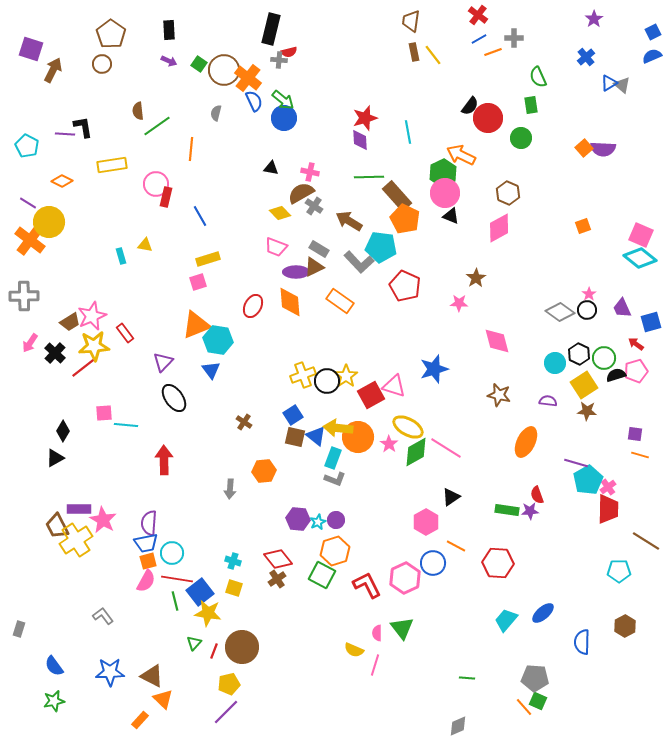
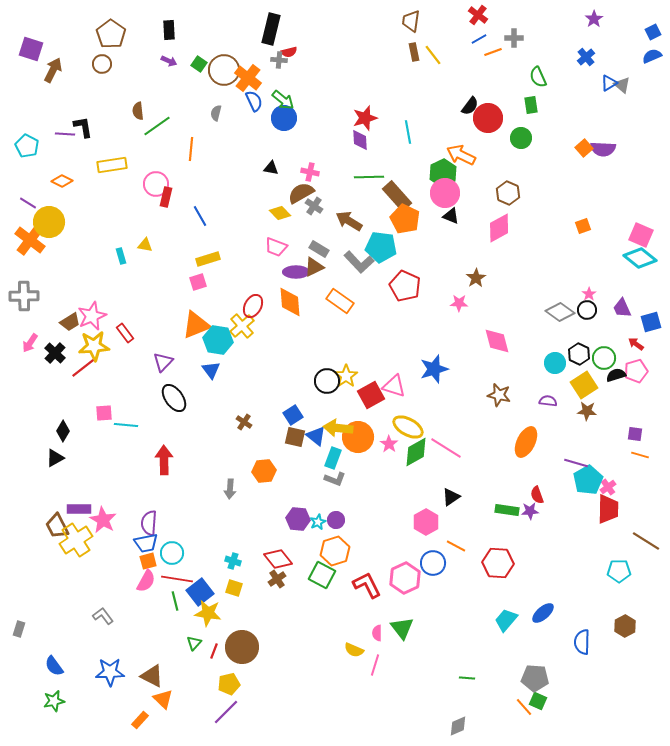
yellow cross at (303, 375): moved 61 px left, 49 px up; rotated 20 degrees counterclockwise
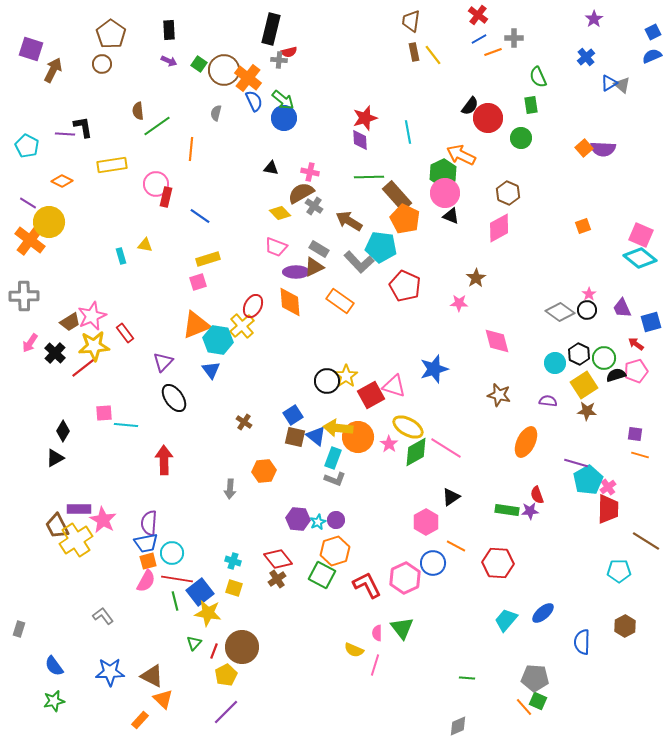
blue line at (200, 216): rotated 25 degrees counterclockwise
yellow pentagon at (229, 684): moved 3 px left, 9 px up; rotated 15 degrees counterclockwise
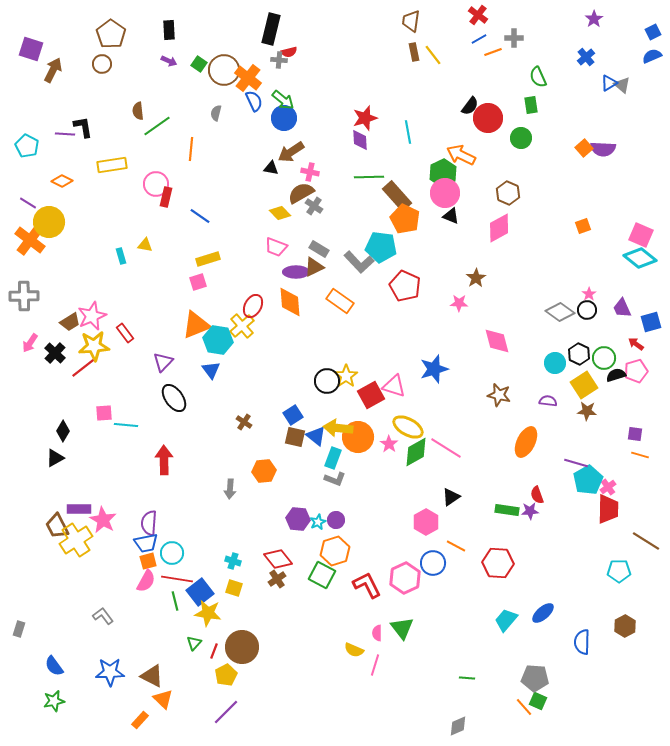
brown arrow at (349, 221): moved 58 px left, 69 px up; rotated 64 degrees counterclockwise
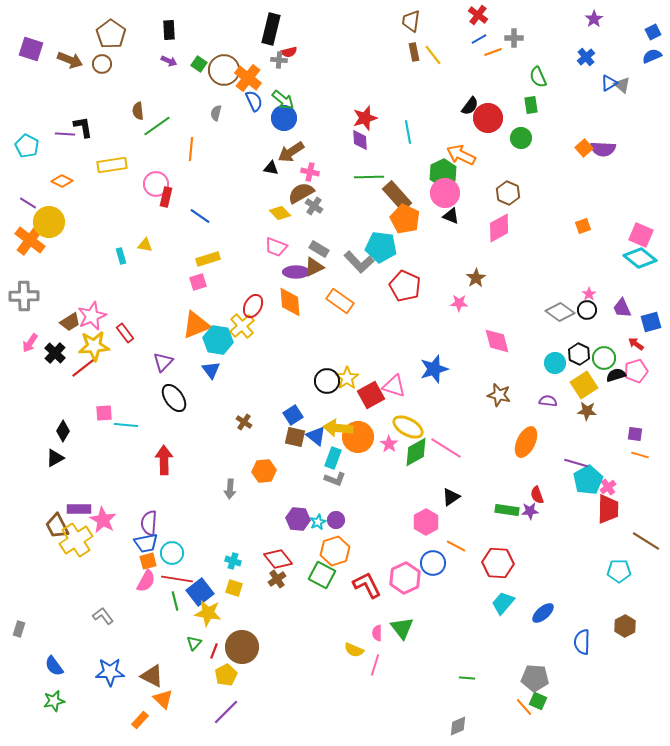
brown arrow at (53, 70): moved 17 px right, 10 px up; rotated 85 degrees clockwise
yellow star at (346, 376): moved 1 px right, 2 px down
cyan trapezoid at (506, 620): moved 3 px left, 17 px up
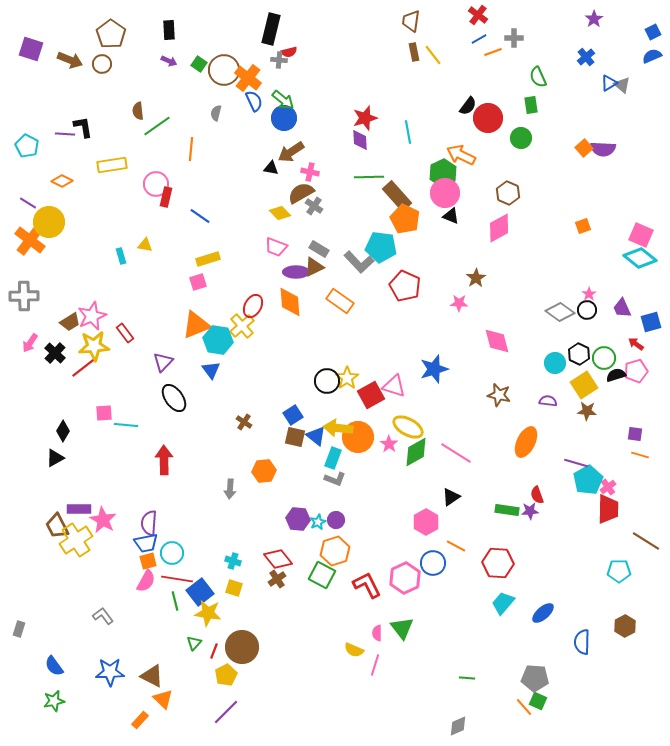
black semicircle at (470, 106): moved 2 px left
pink line at (446, 448): moved 10 px right, 5 px down
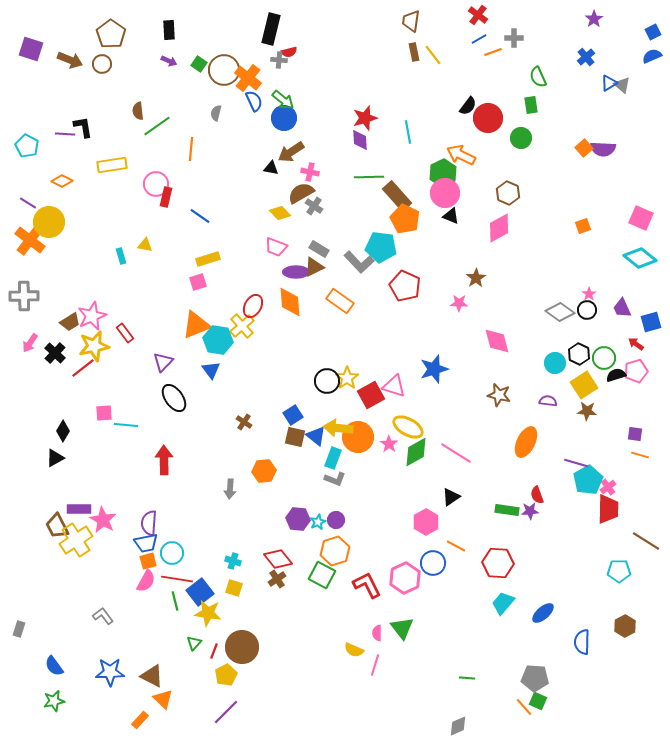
pink square at (641, 235): moved 17 px up
yellow star at (94, 346): rotated 8 degrees counterclockwise
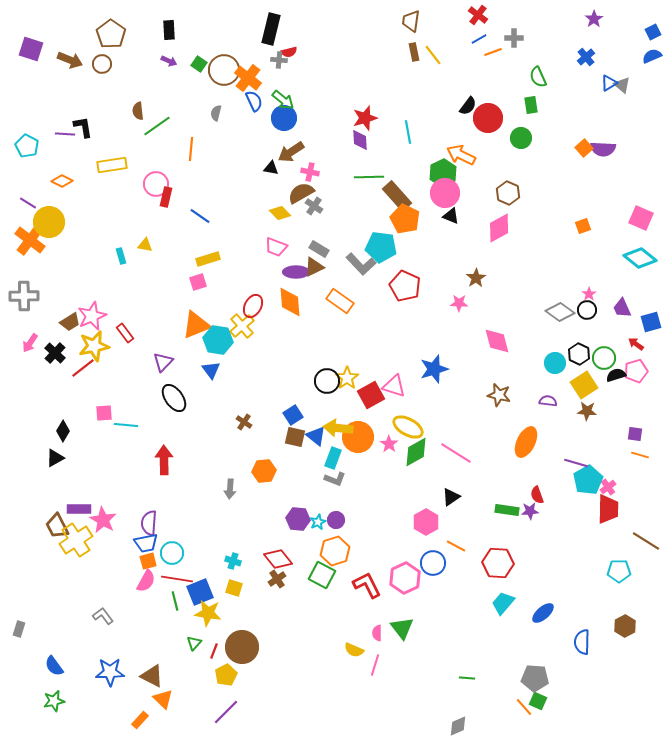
gray L-shape at (359, 262): moved 2 px right, 2 px down
blue square at (200, 592): rotated 16 degrees clockwise
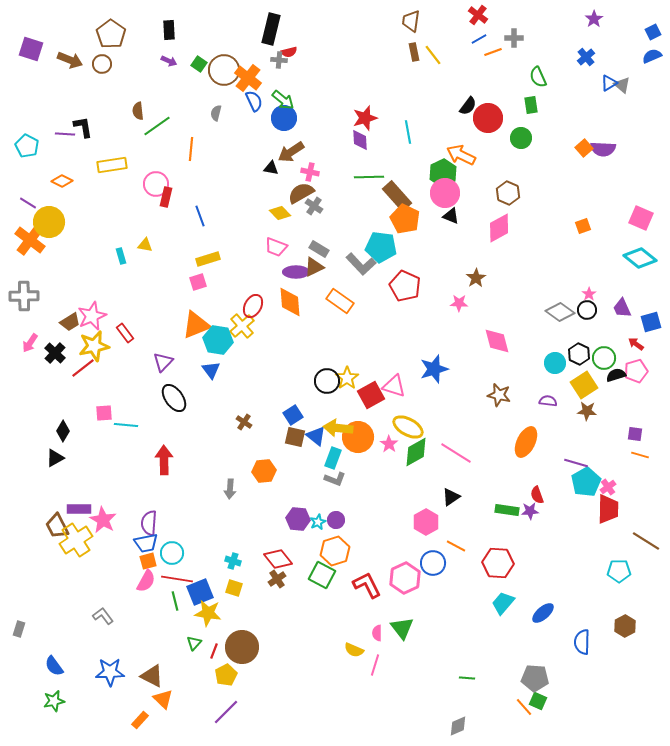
blue line at (200, 216): rotated 35 degrees clockwise
cyan pentagon at (588, 480): moved 2 px left, 2 px down
